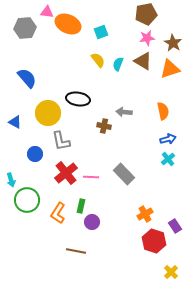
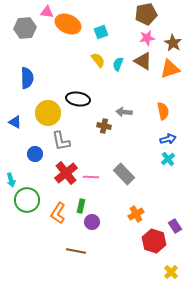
blue semicircle: rotated 40 degrees clockwise
orange cross: moved 9 px left
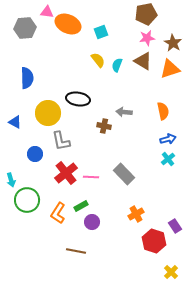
cyan semicircle: moved 1 px left, 1 px down
green rectangle: rotated 48 degrees clockwise
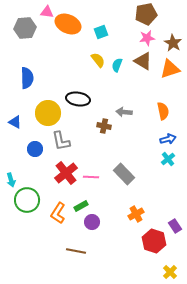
blue circle: moved 5 px up
yellow cross: moved 1 px left
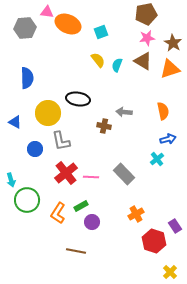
cyan cross: moved 11 px left
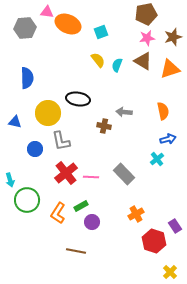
brown star: moved 6 px up; rotated 24 degrees clockwise
blue triangle: rotated 16 degrees counterclockwise
cyan arrow: moved 1 px left
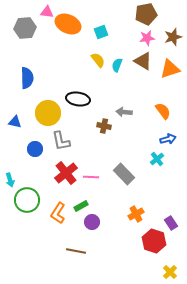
orange semicircle: rotated 24 degrees counterclockwise
purple rectangle: moved 4 px left, 3 px up
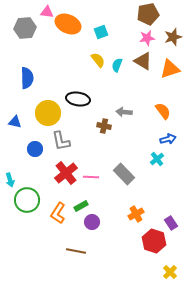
brown pentagon: moved 2 px right
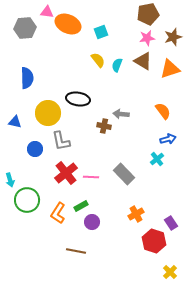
gray arrow: moved 3 px left, 2 px down
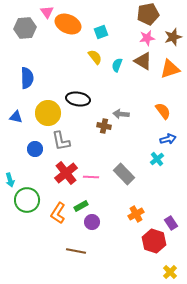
pink triangle: rotated 48 degrees clockwise
yellow semicircle: moved 3 px left, 3 px up
blue triangle: moved 1 px right, 5 px up
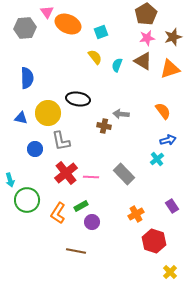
brown pentagon: moved 2 px left; rotated 20 degrees counterclockwise
blue triangle: moved 5 px right, 1 px down
blue arrow: moved 1 px down
purple rectangle: moved 1 px right, 17 px up
